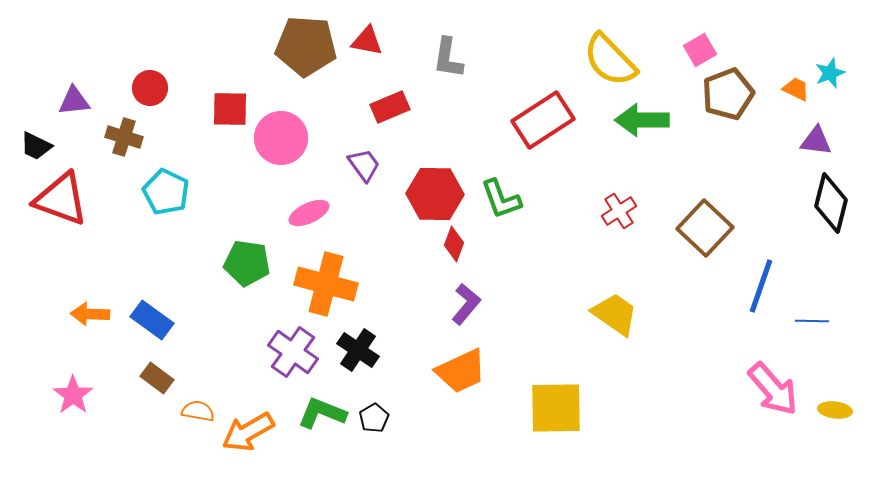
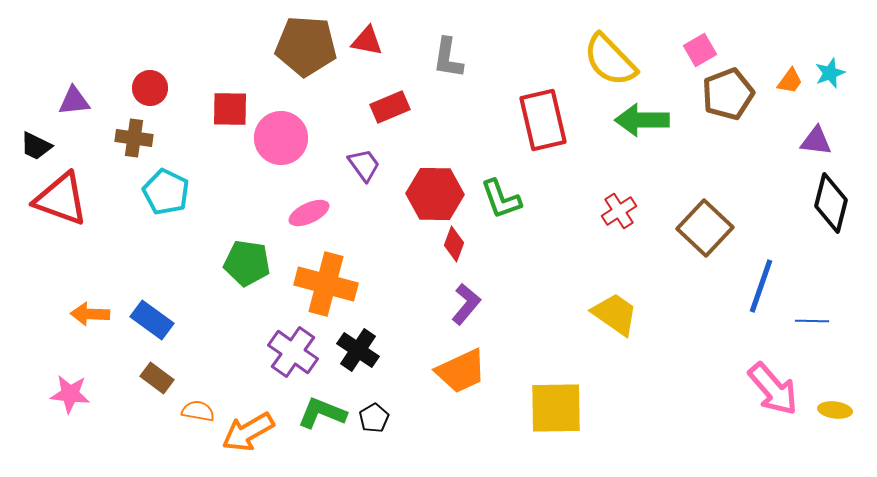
orange trapezoid at (796, 89): moved 6 px left, 8 px up; rotated 100 degrees clockwise
red rectangle at (543, 120): rotated 70 degrees counterclockwise
brown cross at (124, 137): moved 10 px right, 1 px down; rotated 9 degrees counterclockwise
pink star at (73, 395): moved 3 px left, 1 px up; rotated 30 degrees counterclockwise
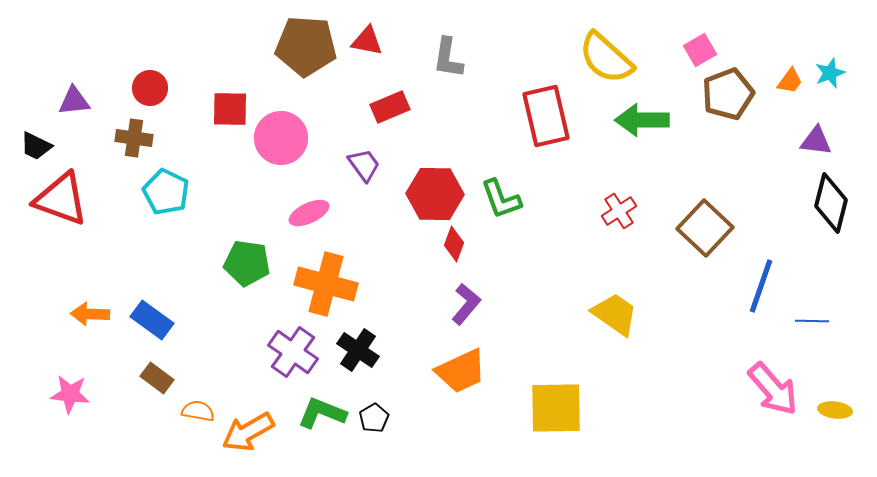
yellow semicircle at (610, 60): moved 4 px left, 2 px up; rotated 4 degrees counterclockwise
red rectangle at (543, 120): moved 3 px right, 4 px up
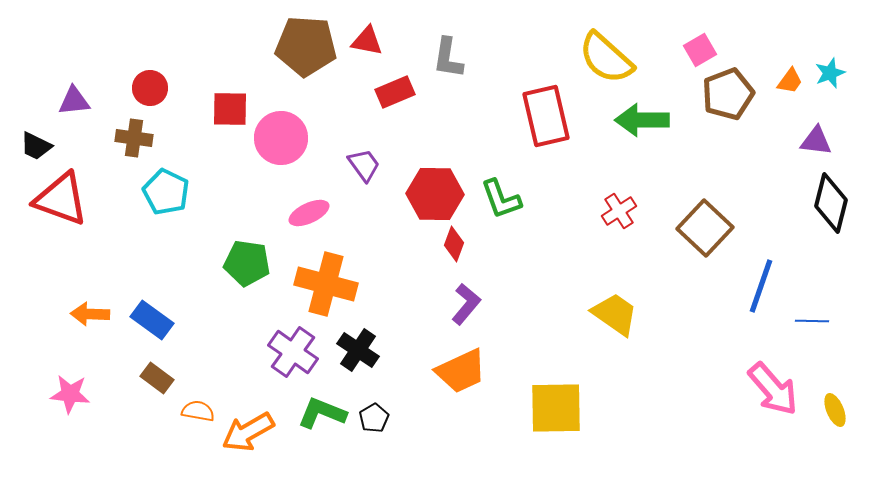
red rectangle at (390, 107): moved 5 px right, 15 px up
yellow ellipse at (835, 410): rotated 60 degrees clockwise
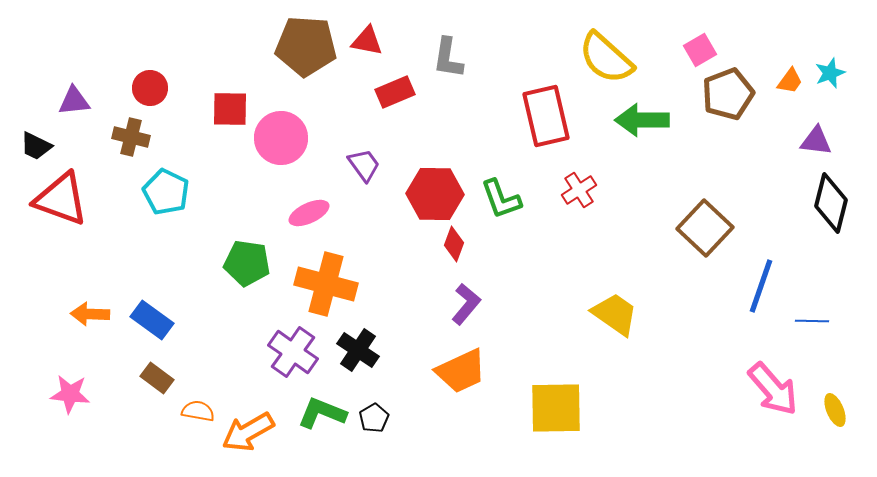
brown cross at (134, 138): moved 3 px left, 1 px up; rotated 6 degrees clockwise
red cross at (619, 211): moved 40 px left, 21 px up
